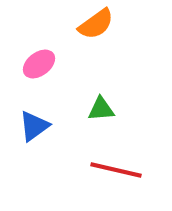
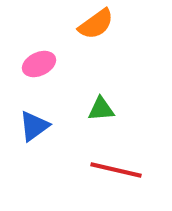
pink ellipse: rotated 12 degrees clockwise
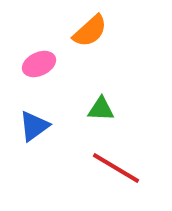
orange semicircle: moved 6 px left, 7 px down; rotated 6 degrees counterclockwise
green triangle: rotated 8 degrees clockwise
red line: moved 2 px up; rotated 18 degrees clockwise
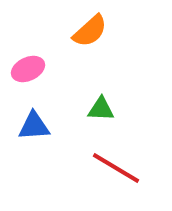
pink ellipse: moved 11 px left, 5 px down
blue triangle: rotated 32 degrees clockwise
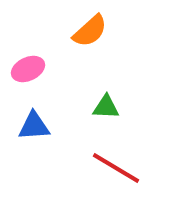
green triangle: moved 5 px right, 2 px up
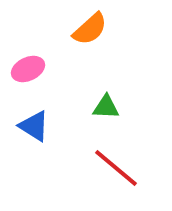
orange semicircle: moved 2 px up
blue triangle: rotated 36 degrees clockwise
red line: rotated 9 degrees clockwise
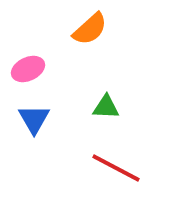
blue triangle: moved 7 px up; rotated 28 degrees clockwise
red line: rotated 12 degrees counterclockwise
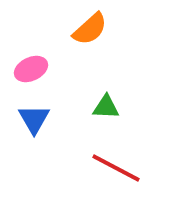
pink ellipse: moved 3 px right
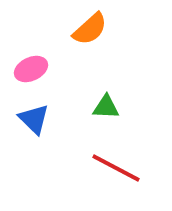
blue triangle: rotated 16 degrees counterclockwise
